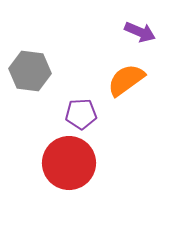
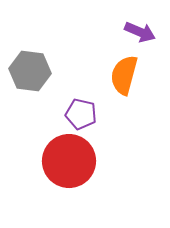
orange semicircle: moved 2 px left, 5 px up; rotated 39 degrees counterclockwise
purple pentagon: rotated 16 degrees clockwise
red circle: moved 2 px up
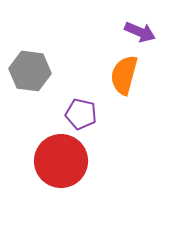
red circle: moved 8 px left
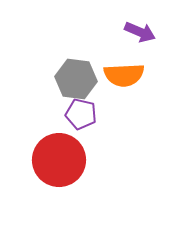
gray hexagon: moved 46 px right, 8 px down
orange semicircle: rotated 108 degrees counterclockwise
red circle: moved 2 px left, 1 px up
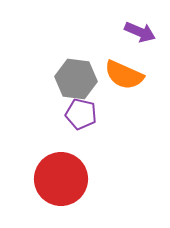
orange semicircle: rotated 27 degrees clockwise
red circle: moved 2 px right, 19 px down
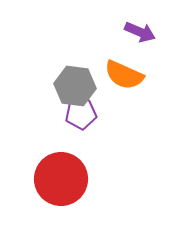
gray hexagon: moved 1 px left, 7 px down
purple pentagon: rotated 20 degrees counterclockwise
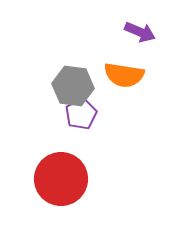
orange semicircle: rotated 15 degrees counterclockwise
gray hexagon: moved 2 px left
purple pentagon: rotated 20 degrees counterclockwise
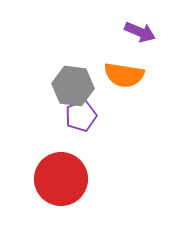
purple pentagon: moved 2 px down; rotated 8 degrees clockwise
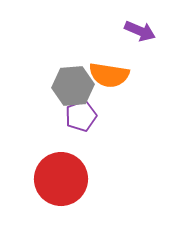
purple arrow: moved 1 px up
orange semicircle: moved 15 px left
gray hexagon: rotated 12 degrees counterclockwise
